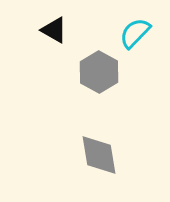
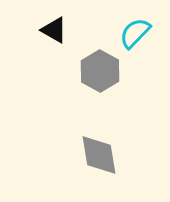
gray hexagon: moved 1 px right, 1 px up
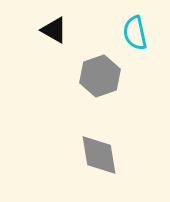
cyan semicircle: rotated 56 degrees counterclockwise
gray hexagon: moved 5 px down; rotated 12 degrees clockwise
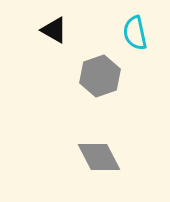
gray diamond: moved 2 px down; rotated 18 degrees counterclockwise
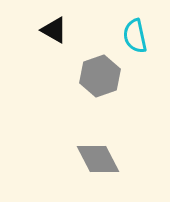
cyan semicircle: moved 3 px down
gray diamond: moved 1 px left, 2 px down
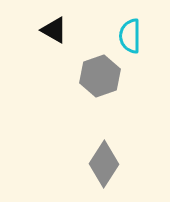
cyan semicircle: moved 5 px left; rotated 12 degrees clockwise
gray diamond: moved 6 px right, 5 px down; rotated 60 degrees clockwise
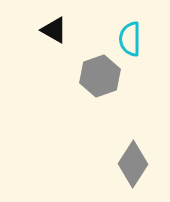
cyan semicircle: moved 3 px down
gray diamond: moved 29 px right
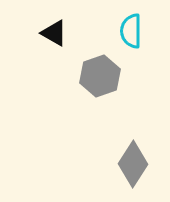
black triangle: moved 3 px down
cyan semicircle: moved 1 px right, 8 px up
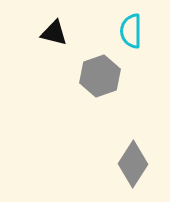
black triangle: rotated 16 degrees counterclockwise
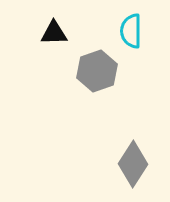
black triangle: rotated 16 degrees counterclockwise
gray hexagon: moved 3 px left, 5 px up
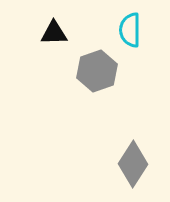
cyan semicircle: moved 1 px left, 1 px up
